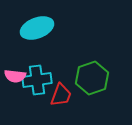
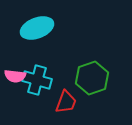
cyan cross: rotated 24 degrees clockwise
red trapezoid: moved 5 px right, 7 px down
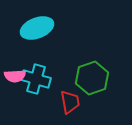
pink semicircle: rotated 10 degrees counterclockwise
cyan cross: moved 1 px left, 1 px up
red trapezoid: moved 4 px right; rotated 30 degrees counterclockwise
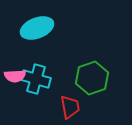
red trapezoid: moved 5 px down
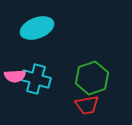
red trapezoid: moved 17 px right, 2 px up; rotated 90 degrees clockwise
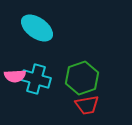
cyan ellipse: rotated 56 degrees clockwise
green hexagon: moved 10 px left
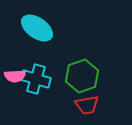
green hexagon: moved 2 px up
